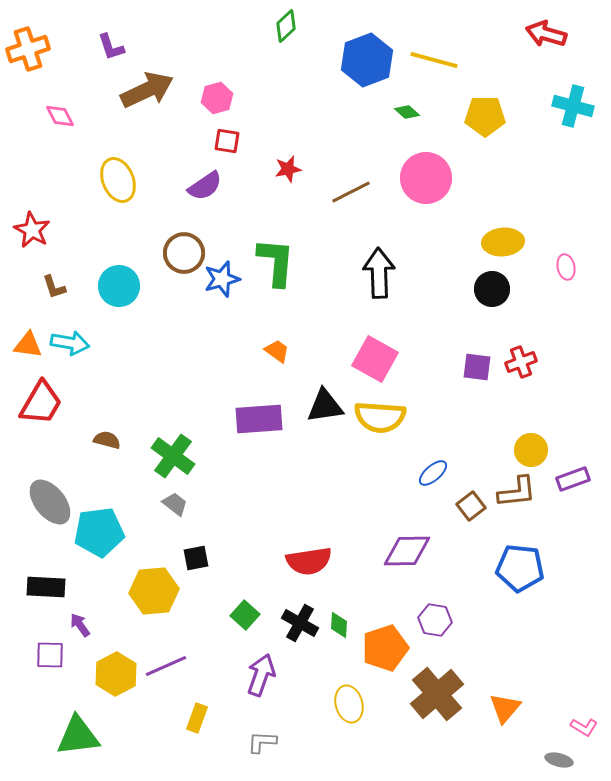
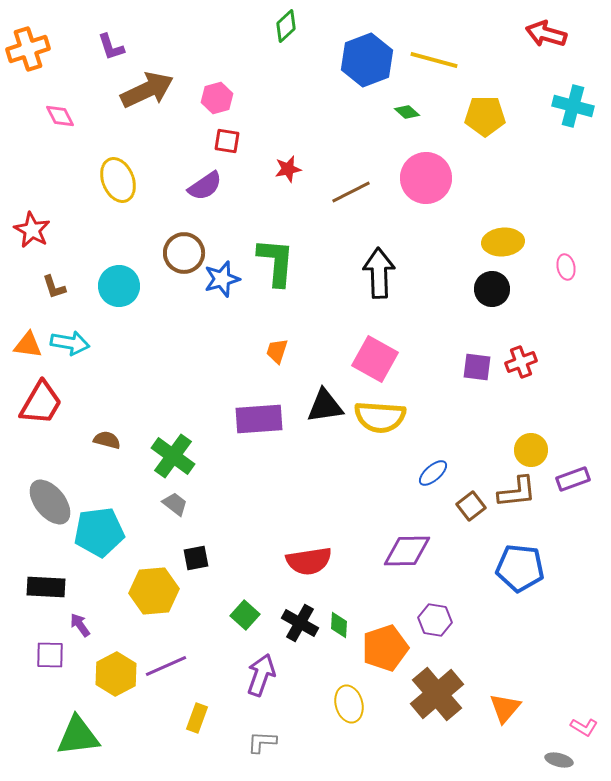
orange trapezoid at (277, 351): rotated 108 degrees counterclockwise
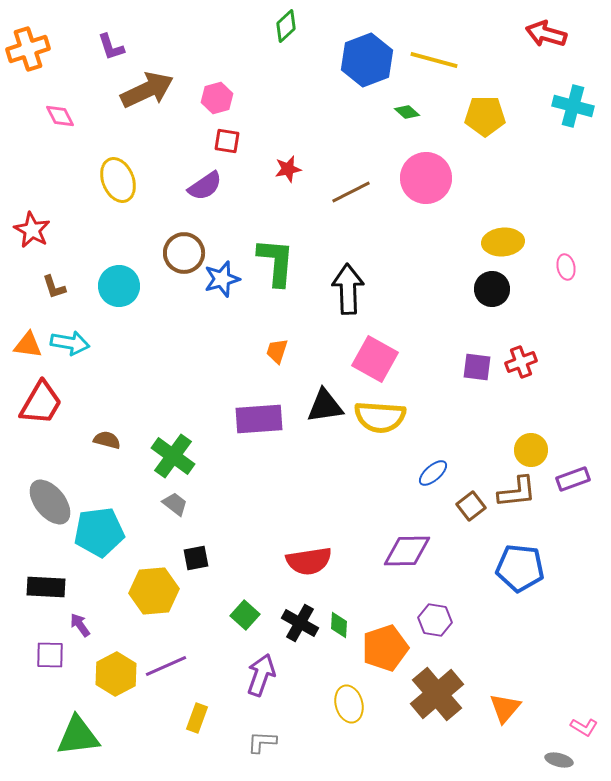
black arrow at (379, 273): moved 31 px left, 16 px down
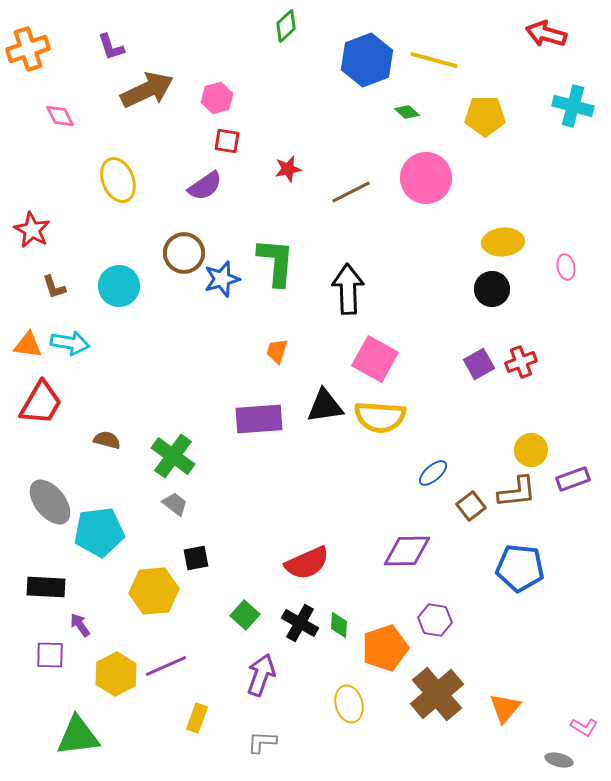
purple square at (477, 367): moved 2 px right, 3 px up; rotated 36 degrees counterclockwise
red semicircle at (309, 561): moved 2 px left, 2 px down; rotated 15 degrees counterclockwise
